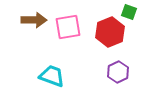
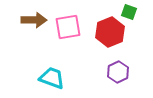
cyan trapezoid: moved 2 px down
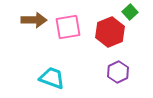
green square: moved 1 px right; rotated 28 degrees clockwise
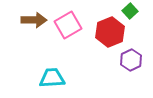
green square: moved 1 px up
pink square: moved 2 px up; rotated 20 degrees counterclockwise
purple hexagon: moved 13 px right, 12 px up
cyan trapezoid: rotated 24 degrees counterclockwise
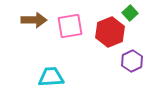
green square: moved 2 px down
pink square: moved 2 px right, 1 px down; rotated 20 degrees clockwise
purple hexagon: moved 1 px right, 1 px down
cyan trapezoid: moved 1 px left, 1 px up
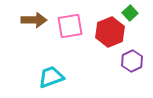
cyan trapezoid: rotated 16 degrees counterclockwise
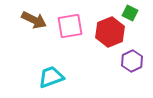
green square: rotated 21 degrees counterclockwise
brown arrow: rotated 25 degrees clockwise
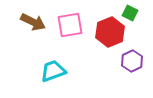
brown arrow: moved 1 px left, 2 px down
pink square: moved 1 px up
cyan trapezoid: moved 2 px right, 6 px up
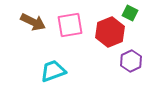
purple hexagon: moved 1 px left
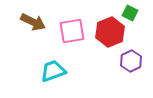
pink square: moved 2 px right, 6 px down
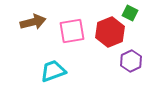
brown arrow: rotated 40 degrees counterclockwise
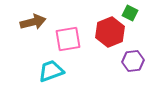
pink square: moved 4 px left, 8 px down
purple hexagon: moved 2 px right; rotated 20 degrees clockwise
cyan trapezoid: moved 2 px left
